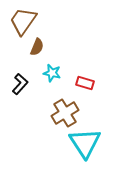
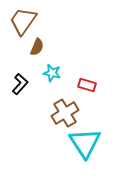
red rectangle: moved 2 px right, 2 px down
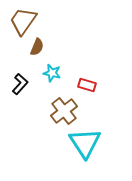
brown cross: moved 1 px left, 2 px up; rotated 8 degrees counterclockwise
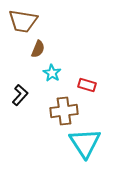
brown trapezoid: rotated 116 degrees counterclockwise
brown semicircle: moved 1 px right, 2 px down
cyan star: rotated 18 degrees clockwise
black L-shape: moved 11 px down
brown cross: rotated 32 degrees clockwise
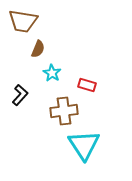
cyan triangle: moved 1 px left, 2 px down
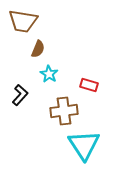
cyan star: moved 3 px left, 1 px down
red rectangle: moved 2 px right
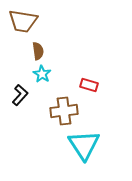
brown semicircle: moved 2 px down; rotated 30 degrees counterclockwise
cyan star: moved 7 px left
